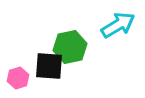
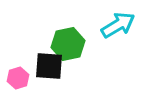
green hexagon: moved 2 px left, 3 px up
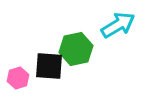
green hexagon: moved 8 px right, 5 px down
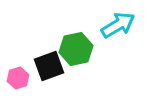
black square: rotated 24 degrees counterclockwise
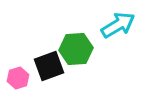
green hexagon: rotated 8 degrees clockwise
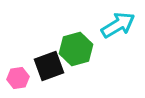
green hexagon: rotated 12 degrees counterclockwise
pink hexagon: rotated 10 degrees clockwise
